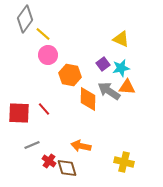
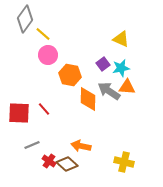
brown diamond: moved 4 px up; rotated 30 degrees counterclockwise
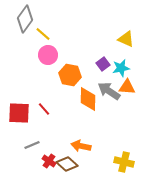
yellow triangle: moved 5 px right
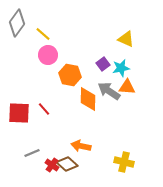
gray diamond: moved 8 px left, 4 px down
gray line: moved 8 px down
red cross: moved 3 px right, 4 px down
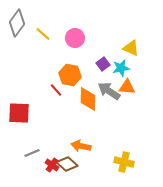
yellow triangle: moved 5 px right, 9 px down
pink circle: moved 27 px right, 17 px up
red line: moved 12 px right, 19 px up
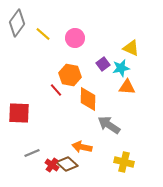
gray arrow: moved 34 px down
orange arrow: moved 1 px right, 1 px down
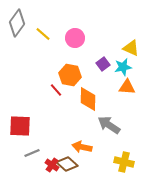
cyan star: moved 2 px right, 1 px up
red square: moved 1 px right, 13 px down
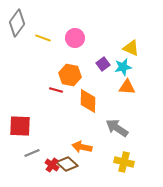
yellow line: moved 4 px down; rotated 21 degrees counterclockwise
red line: rotated 32 degrees counterclockwise
orange diamond: moved 2 px down
gray arrow: moved 8 px right, 3 px down
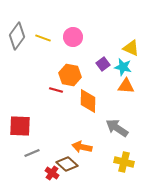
gray diamond: moved 13 px down
pink circle: moved 2 px left, 1 px up
cyan star: rotated 24 degrees clockwise
orange triangle: moved 1 px left, 1 px up
red cross: moved 8 px down
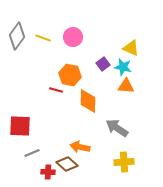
orange arrow: moved 2 px left
yellow cross: rotated 18 degrees counterclockwise
red cross: moved 4 px left, 1 px up; rotated 32 degrees counterclockwise
